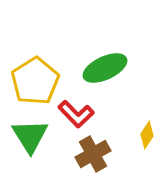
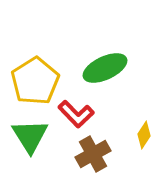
yellow diamond: moved 3 px left
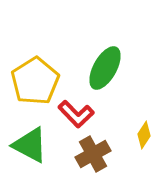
green ellipse: rotated 36 degrees counterclockwise
green triangle: moved 9 px down; rotated 30 degrees counterclockwise
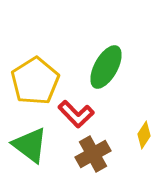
green ellipse: moved 1 px right, 1 px up
green triangle: rotated 9 degrees clockwise
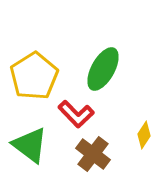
green ellipse: moved 3 px left, 2 px down
yellow pentagon: moved 1 px left, 5 px up
brown cross: rotated 24 degrees counterclockwise
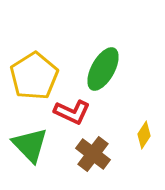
red L-shape: moved 4 px left, 2 px up; rotated 21 degrees counterclockwise
green triangle: rotated 9 degrees clockwise
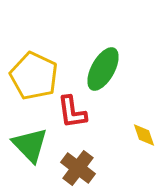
yellow pentagon: rotated 15 degrees counterclockwise
red L-shape: rotated 57 degrees clockwise
yellow diamond: rotated 52 degrees counterclockwise
brown cross: moved 15 px left, 14 px down
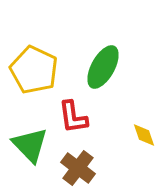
green ellipse: moved 2 px up
yellow pentagon: moved 6 px up
red L-shape: moved 1 px right, 5 px down
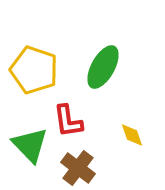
yellow pentagon: rotated 6 degrees counterclockwise
red L-shape: moved 5 px left, 4 px down
yellow diamond: moved 12 px left
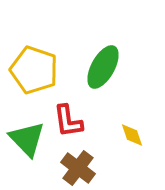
green triangle: moved 3 px left, 6 px up
